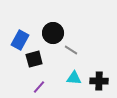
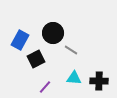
black square: moved 2 px right; rotated 12 degrees counterclockwise
purple line: moved 6 px right
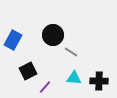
black circle: moved 2 px down
blue rectangle: moved 7 px left
gray line: moved 2 px down
black square: moved 8 px left, 12 px down
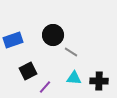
blue rectangle: rotated 42 degrees clockwise
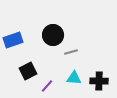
gray line: rotated 48 degrees counterclockwise
purple line: moved 2 px right, 1 px up
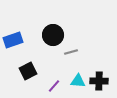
cyan triangle: moved 4 px right, 3 px down
purple line: moved 7 px right
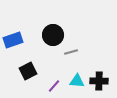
cyan triangle: moved 1 px left
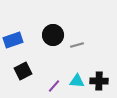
gray line: moved 6 px right, 7 px up
black square: moved 5 px left
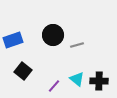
black square: rotated 24 degrees counterclockwise
cyan triangle: moved 2 px up; rotated 35 degrees clockwise
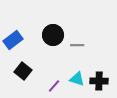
blue rectangle: rotated 18 degrees counterclockwise
gray line: rotated 16 degrees clockwise
cyan triangle: rotated 21 degrees counterclockwise
